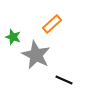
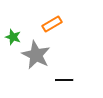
orange rectangle: rotated 12 degrees clockwise
black line: rotated 24 degrees counterclockwise
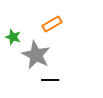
black line: moved 14 px left
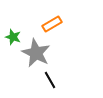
gray star: moved 2 px up
black line: rotated 60 degrees clockwise
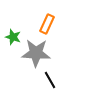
orange rectangle: moved 5 px left; rotated 36 degrees counterclockwise
gray star: rotated 24 degrees counterclockwise
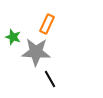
gray star: moved 1 px up
black line: moved 1 px up
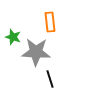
orange rectangle: moved 3 px right, 2 px up; rotated 30 degrees counterclockwise
black line: rotated 12 degrees clockwise
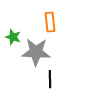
black line: rotated 18 degrees clockwise
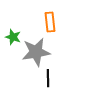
gray star: rotated 12 degrees counterclockwise
black line: moved 2 px left, 1 px up
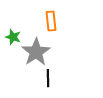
orange rectangle: moved 1 px right, 1 px up
gray star: rotated 24 degrees counterclockwise
